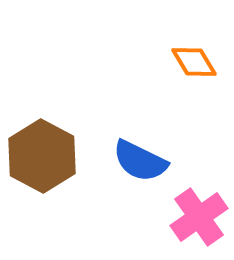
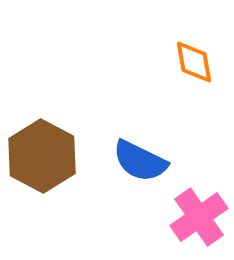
orange diamond: rotated 21 degrees clockwise
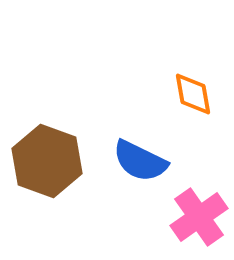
orange diamond: moved 1 px left, 32 px down
brown hexagon: moved 5 px right, 5 px down; rotated 8 degrees counterclockwise
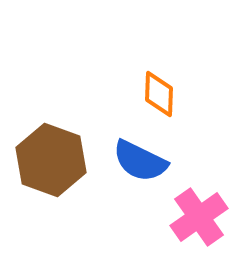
orange diamond: moved 34 px left; rotated 12 degrees clockwise
brown hexagon: moved 4 px right, 1 px up
